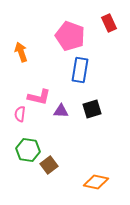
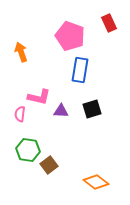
orange diamond: rotated 25 degrees clockwise
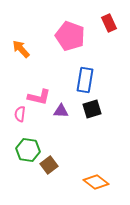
orange arrow: moved 3 px up; rotated 24 degrees counterclockwise
blue rectangle: moved 5 px right, 10 px down
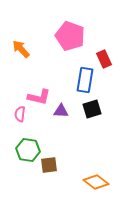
red rectangle: moved 5 px left, 36 px down
brown square: rotated 30 degrees clockwise
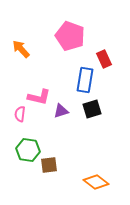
purple triangle: rotated 21 degrees counterclockwise
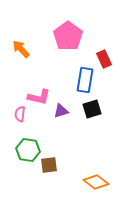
pink pentagon: moved 2 px left; rotated 16 degrees clockwise
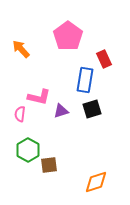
green hexagon: rotated 20 degrees clockwise
orange diamond: rotated 55 degrees counterclockwise
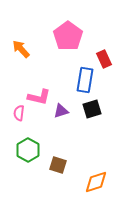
pink semicircle: moved 1 px left, 1 px up
brown square: moved 9 px right; rotated 24 degrees clockwise
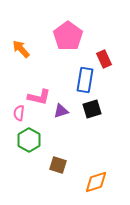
green hexagon: moved 1 px right, 10 px up
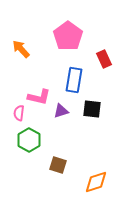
blue rectangle: moved 11 px left
black square: rotated 24 degrees clockwise
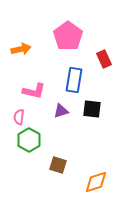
orange arrow: rotated 120 degrees clockwise
pink L-shape: moved 5 px left, 6 px up
pink semicircle: moved 4 px down
